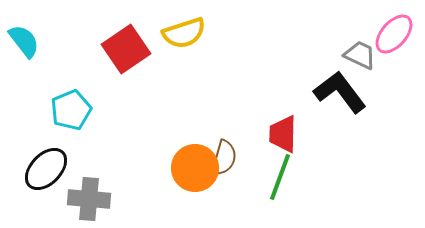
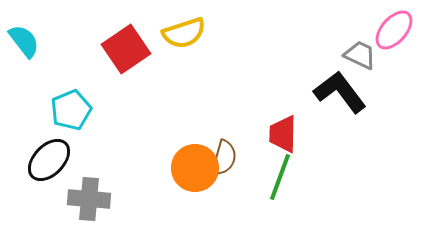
pink ellipse: moved 4 px up
black ellipse: moved 3 px right, 9 px up
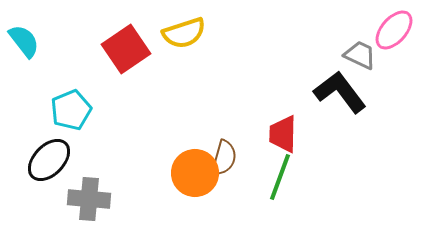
orange circle: moved 5 px down
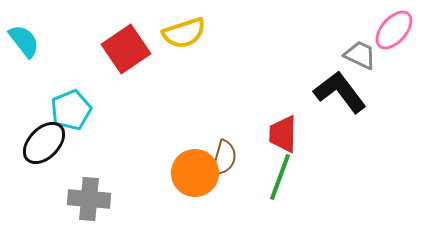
black ellipse: moved 5 px left, 17 px up
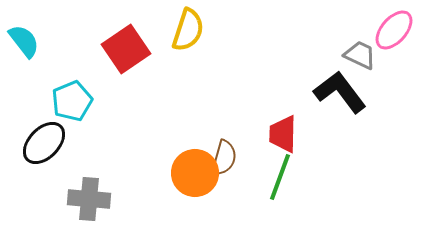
yellow semicircle: moved 4 px right, 3 px up; rotated 54 degrees counterclockwise
cyan pentagon: moved 1 px right, 9 px up
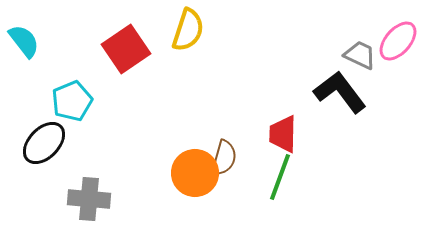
pink ellipse: moved 4 px right, 11 px down
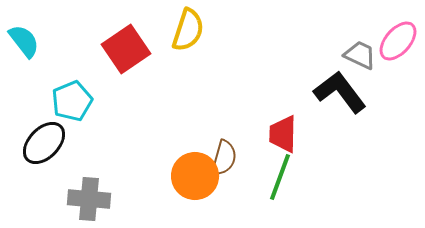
orange circle: moved 3 px down
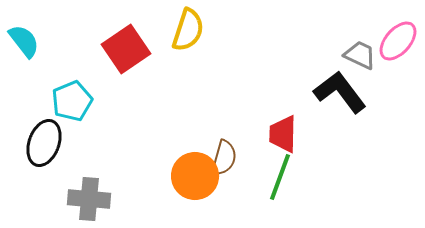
black ellipse: rotated 24 degrees counterclockwise
